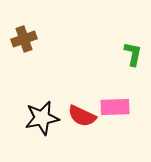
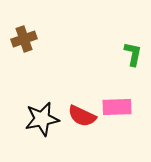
pink rectangle: moved 2 px right
black star: moved 1 px down
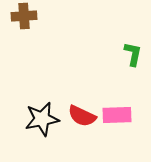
brown cross: moved 23 px up; rotated 15 degrees clockwise
pink rectangle: moved 8 px down
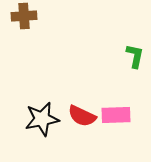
green L-shape: moved 2 px right, 2 px down
pink rectangle: moved 1 px left
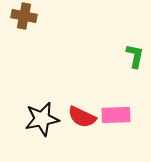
brown cross: rotated 15 degrees clockwise
red semicircle: moved 1 px down
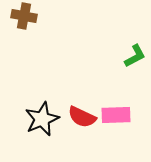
green L-shape: rotated 50 degrees clockwise
black star: rotated 12 degrees counterclockwise
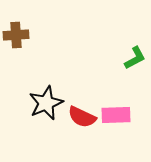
brown cross: moved 8 px left, 19 px down; rotated 15 degrees counterclockwise
green L-shape: moved 2 px down
black star: moved 4 px right, 16 px up
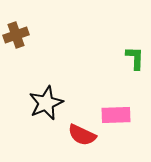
brown cross: rotated 15 degrees counterclockwise
green L-shape: rotated 60 degrees counterclockwise
red semicircle: moved 18 px down
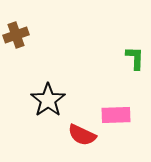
black star: moved 2 px right, 3 px up; rotated 12 degrees counterclockwise
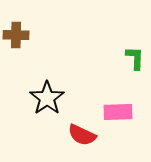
brown cross: rotated 20 degrees clockwise
black star: moved 1 px left, 2 px up
pink rectangle: moved 2 px right, 3 px up
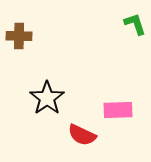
brown cross: moved 3 px right, 1 px down
green L-shape: moved 34 px up; rotated 20 degrees counterclockwise
pink rectangle: moved 2 px up
